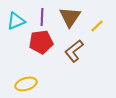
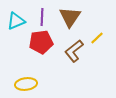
yellow line: moved 12 px down
yellow ellipse: rotated 10 degrees clockwise
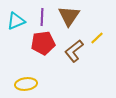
brown triangle: moved 1 px left, 1 px up
red pentagon: moved 2 px right, 1 px down
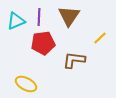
purple line: moved 3 px left
yellow line: moved 3 px right
brown L-shape: moved 9 px down; rotated 45 degrees clockwise
yellow ellipse: rotated 35 degrees clockwise
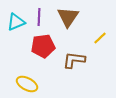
brown triangle: moved 1 px left, 1 px down
cyan triangle: moved 1 px down
red pentagon: moved 3 px down
yellow ellipse: moved 1 px right
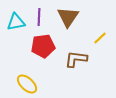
cyan triangle: rotated 12 degrees clockwise
brown L-shape: moved 2 px right, 1 px up
yellow ellipse: rotated 15 degrees clockwise
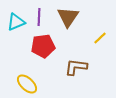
cyan triangle: rotated 12 degrees counterclockwise
brown L-shape: moved 8 px down
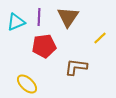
red pentagon: moved 1 px right
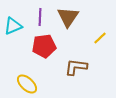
purple line: moved 1 px right
cyan triangle: moved 3 px left, 4 px down
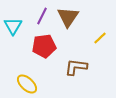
purple line: moved 2 px right, 1 px up; rotated 24 degrees clockwise
cyan triangle: rotated 36 degrees counterclockwise
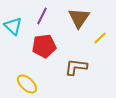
brown triangle: moved 11 px right, 1 px down
cyan triangle: rotated 18 degrees counterclockwise
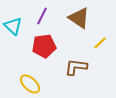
brown triangle: rotated 30 degrees counterclockwise
yellow line: moved 5 px down
yellow ellipse: moved 3 px right
